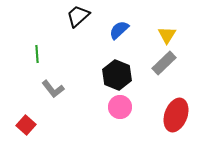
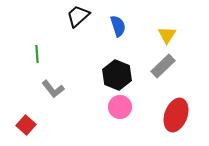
blue semicircle: moved 1 px left, 4 px up; rotated 115 degrees clockwise
gray rectangle: moved 1 px left, 3 px down
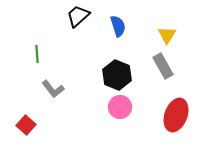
gray rectangle: rotated 75 degrees counterclockwise
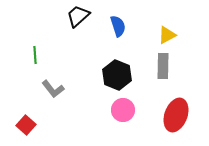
yellow triangle: rotated 30 degrees clockwise
green line: moved 2 px left, 1 px down
gray rectangle: rotated 30 degrees clockwise
pink circle: moved 3 px right, 3 px down
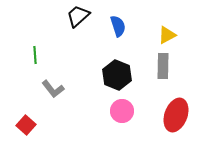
pink circle: moved 1 px left, 1 px down
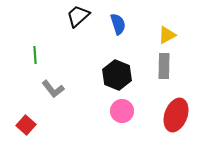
blue semicircle: moved 2 px up
gray rectangle: moved 1 px right
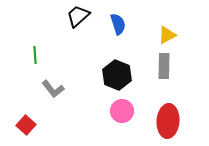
red ellipse: moved 8 px left, 6 px down; rotated 16 degrees counterclockwise
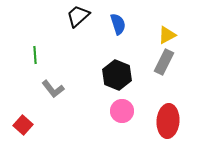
gray rectangle: moved 4 px up; rotated 25 degrees clockwise
red square: moved 3 px left
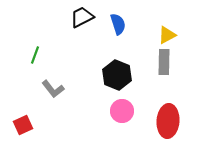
black trapezoid: moved 4 px right, 1 px down; rotated 15 degrees clockwise
green line: rotated 24 degrees clockwise
gray rectangle: rotated 25 degrees counterclockwise
red square: rotated 24 degrees clockwise
